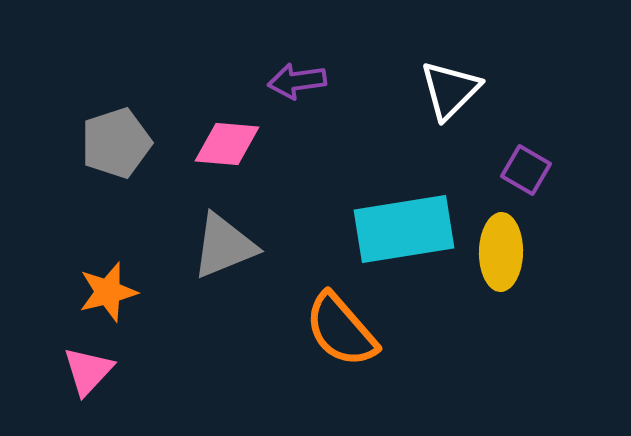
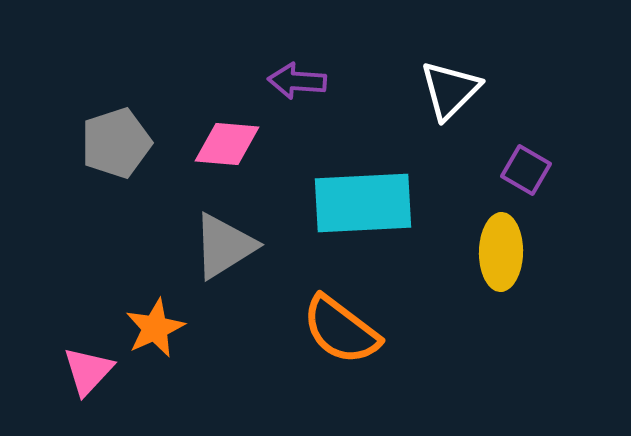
purple arrow: rotated 12 degrees clockwise
cyan rectangle: moved 41 px left, 26 px up; rotated 6 degrees clockwise
gray triangle: rotated 10 degrees counterclockwise
orange star: moved 47 px right, 36 px down; rotated 10 degrees counterclockwise
orange semicircle: rotated 12 degrees counterclockwise
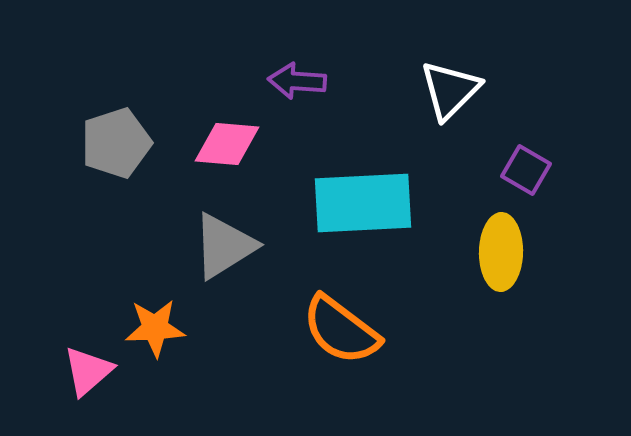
orange star: rotated 22 degrees clockwise
pink triangle: rotated 6 degrees clockwise
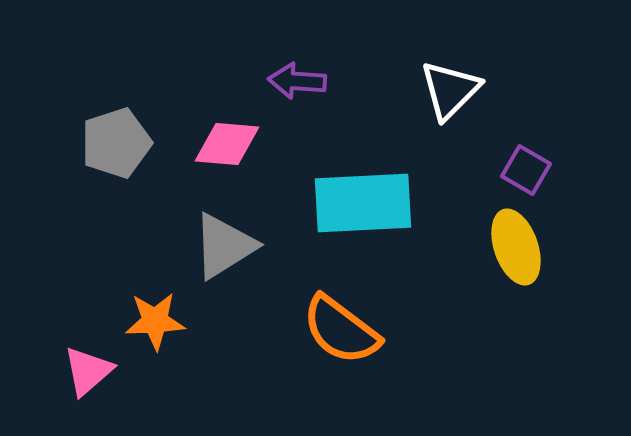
yellow ellipse: moved 15 px right, 5 px up; rotated 20 degrees counterclockwise
orange star: moved 7 px up
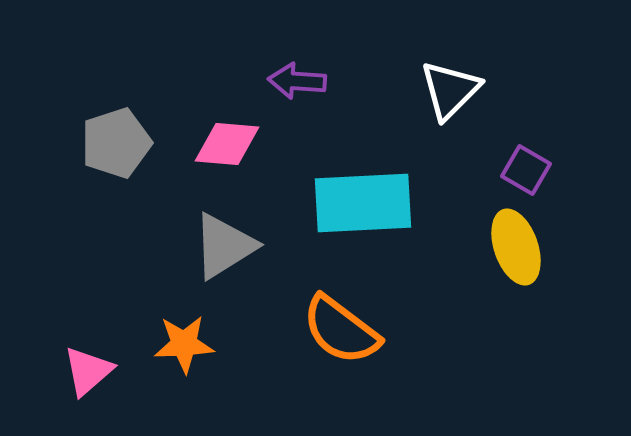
orange star: moved 29 px right, 23 px down
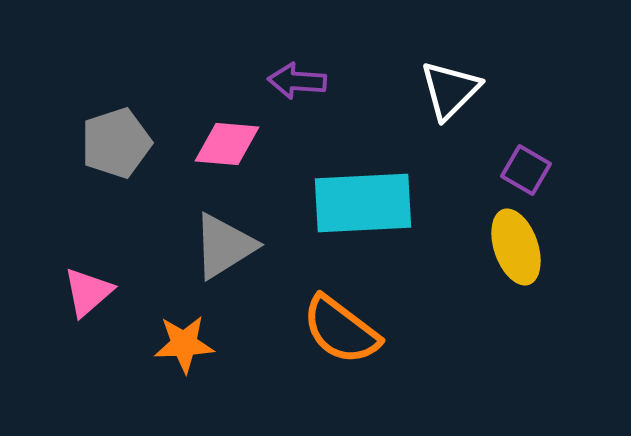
pink triangle: moved 79 px up
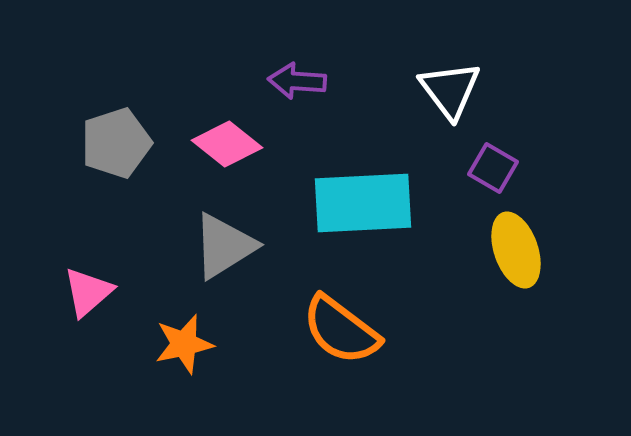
white triangle: rotated 22 degrees counterclockwise
pink diamond: rotated 34 degrees clockwise
purple square: moved 33 px left, 2 px up
yellow ellipse: moved 3 px down
orange star: rotated 10 degrees counterclockwise
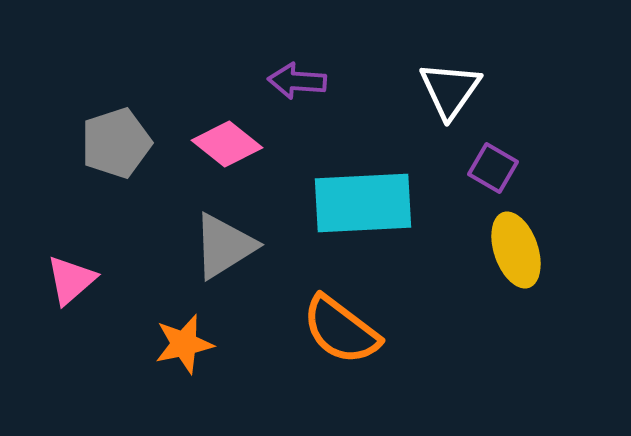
white triangle: rotated 12 degrees clockwise
pink triangle: moved 17 px left, 12 px up
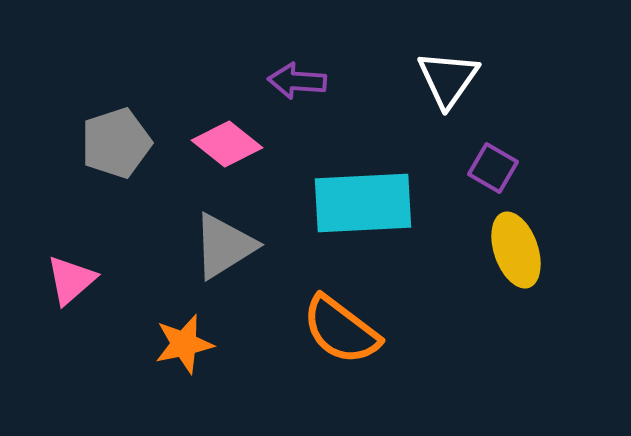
white triangle: moved 2 px left, 11 px up
